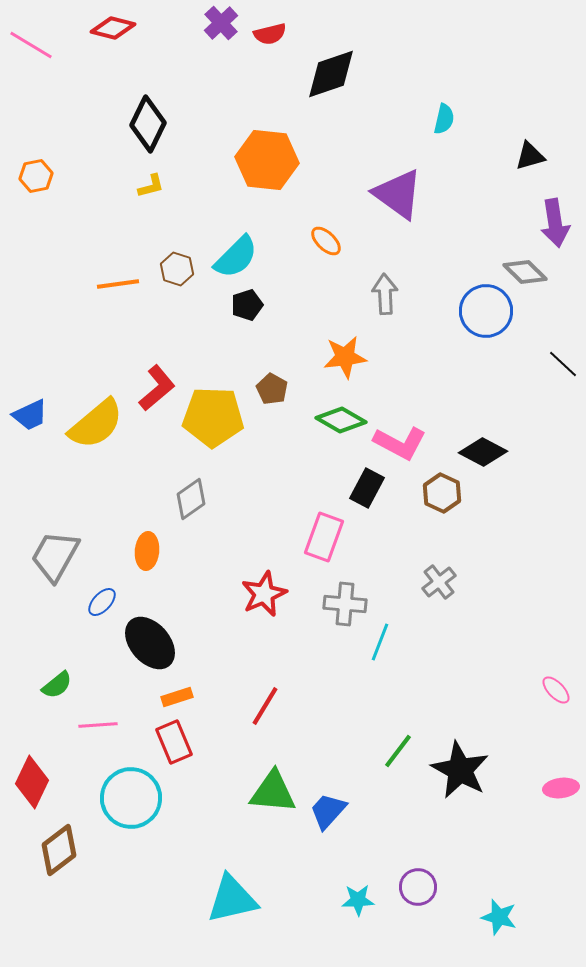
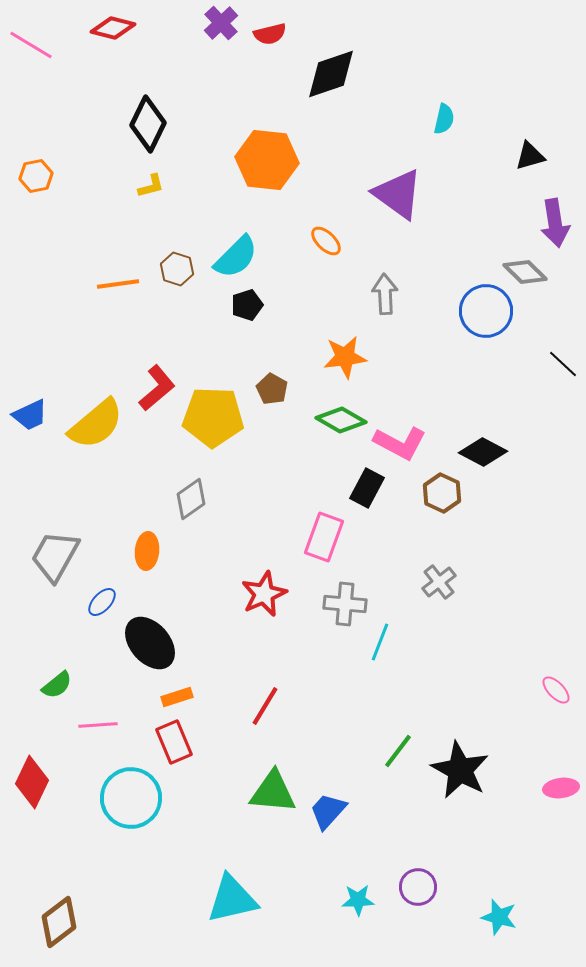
brown diamond at (59, 850): moved 72 px down
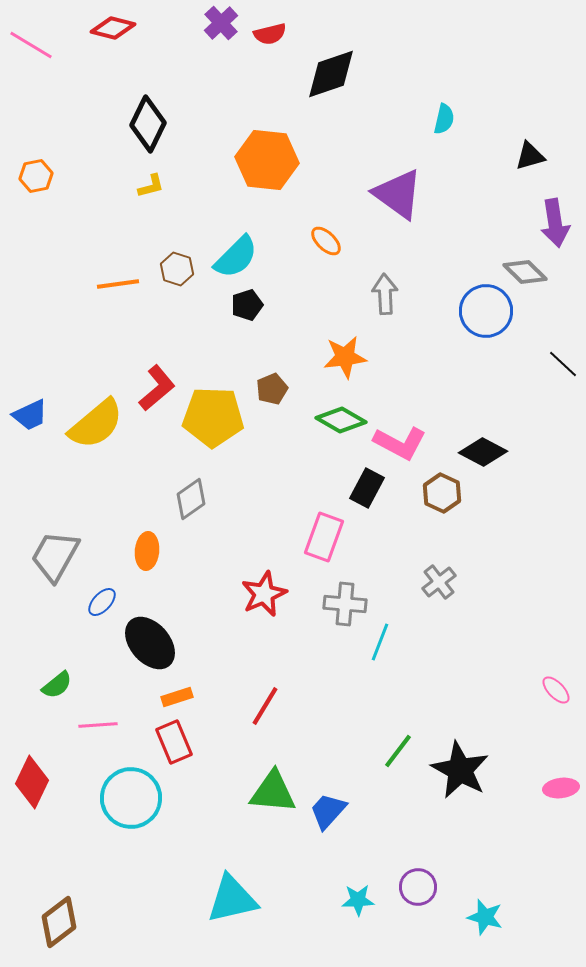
brown pentagon at (272, 389): rotated 20 degrees clockwise
cyan star at (499, 917): moved 14 px left
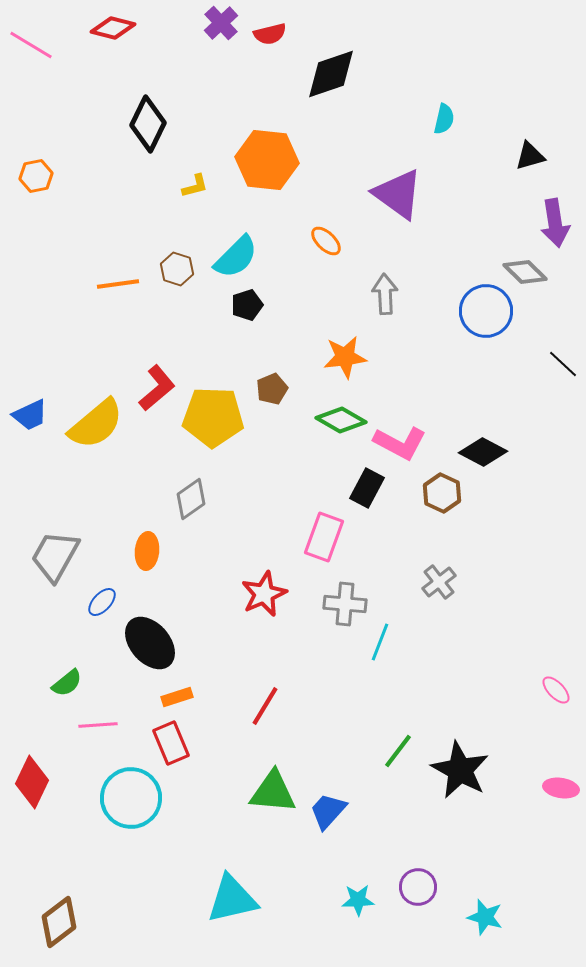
yellow L-shape at (151, 186): moved 44 px right
green semicircle at (57, 685): moved 10 px right, 2 px up
red rectangle at (174, 742): moved 3 px left, 1 px down
pink ellipse at (561, 788): rotated 16 degrees clockwise
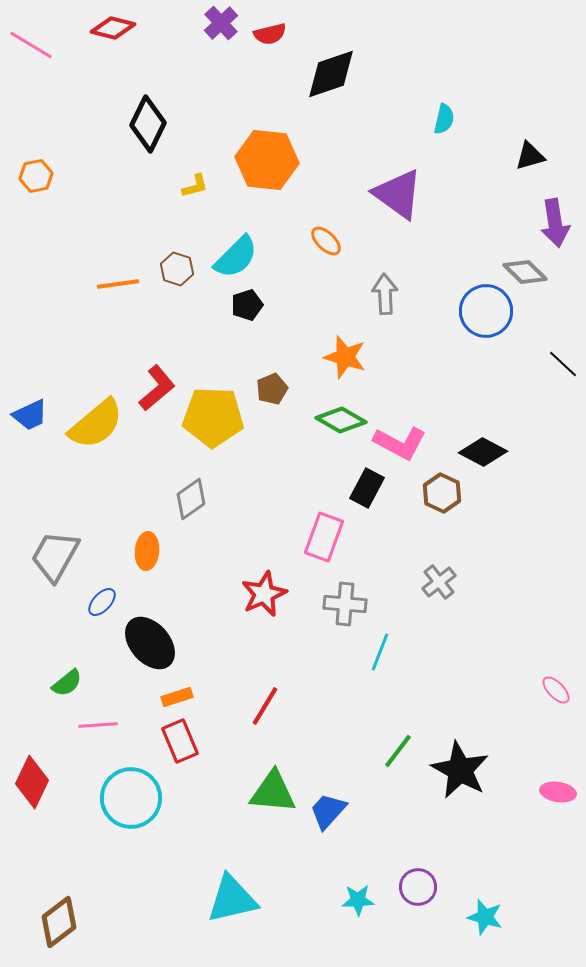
orange star at (345, 357): rotated 24 degrees clockwise
cyan line at (380, 642): moved 10 px down
red rectangle at (171, 743): moved 9 px right, 2 px up
pink ellipse at (561, 788): moved 3 px left, 4 px down
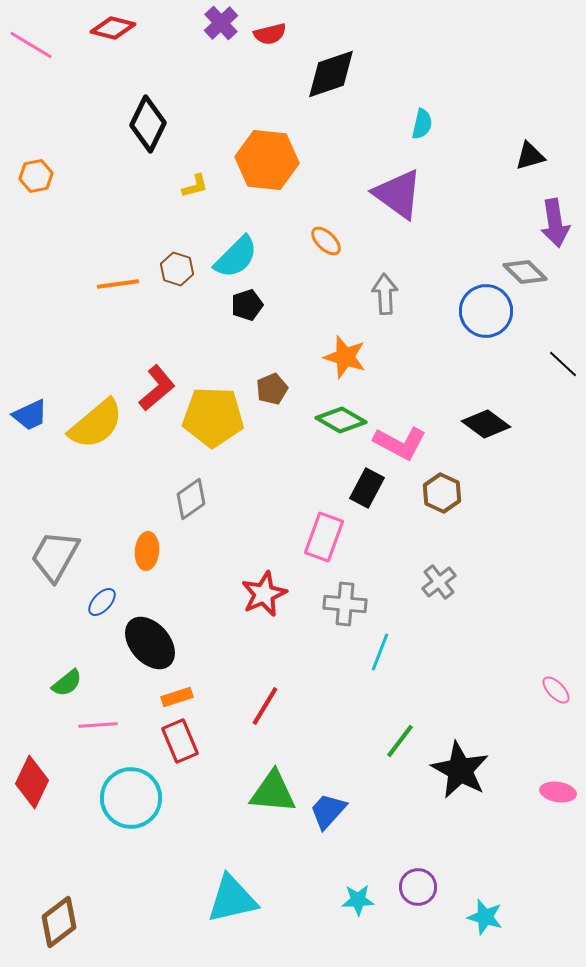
cyan semicircle at (444, 119): moved 22 px left, 5 px down
black diamond at (483, 452): moved 3 px right, 28 px up; rotated 9 degrees clockwise
green line at (398, 751): moved 2 px right, 10 px up
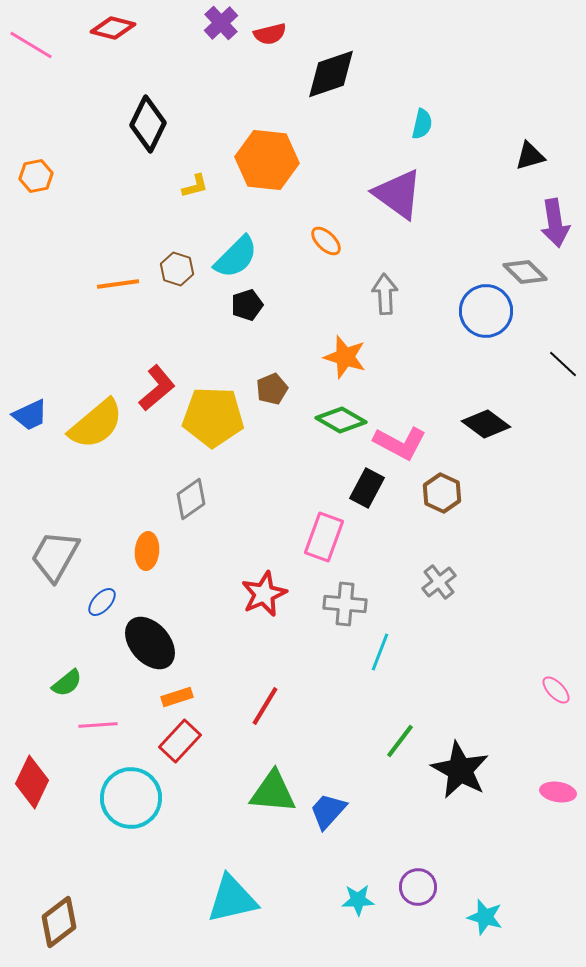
red rectangle at (180, 741): rotated 66 degrees clockwise
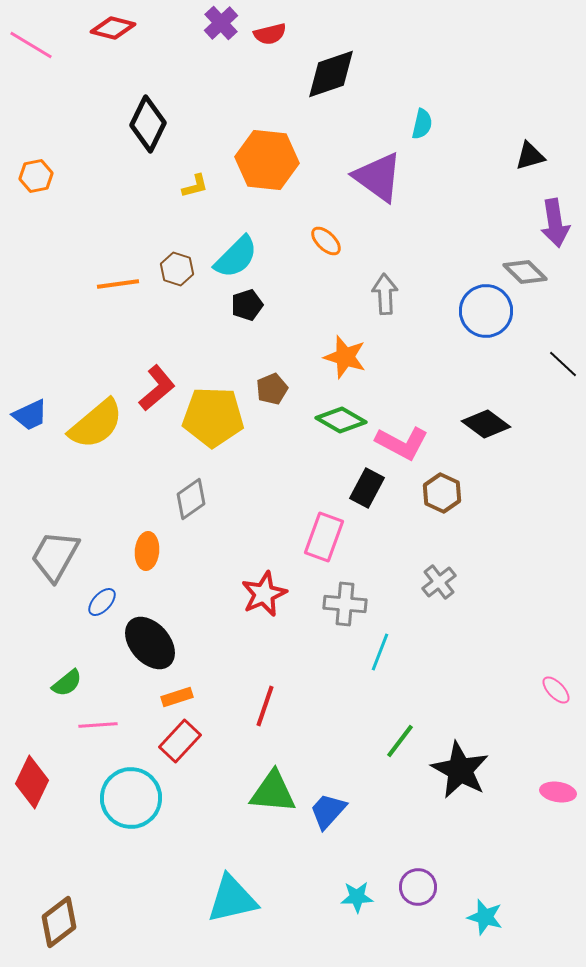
purple triangle at (398, 194): moved 20 px left, 17 px up
pink L-shape at (400, 443): moved 2 px right
red line at (265, 706): rotated 12 degrees counterclockwise
cyan star at (358, 900): moved 1 px left, 3 px up
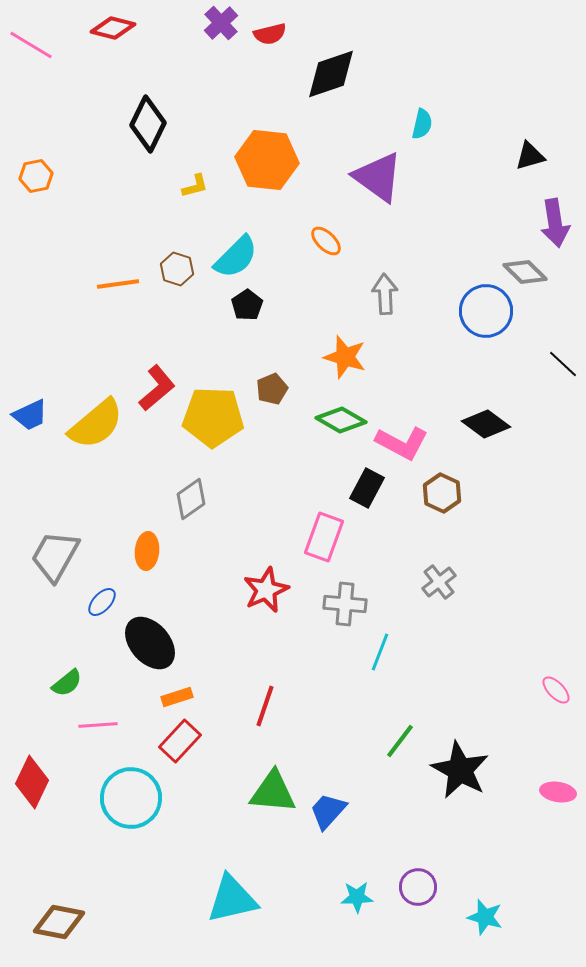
black pentagon at (247, 305): rotated 16 degrees counterclockwise
red star at (264, 594): moved 2 px right, 4 px up
brown diamond at (59, 922): rotated 48 degrees clockwise
